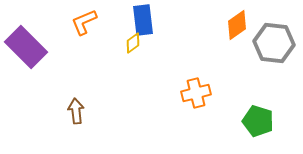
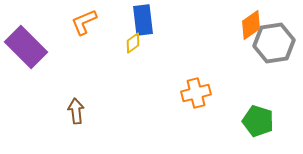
orange diamond: moved 14 px right
gray hexagon: rotated 15 degrees counterclockwise
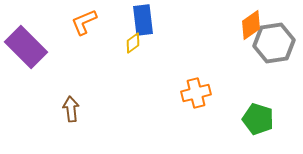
brown arrow: moved 5 px left, 2 px up
green pentagon: moved 2 px up
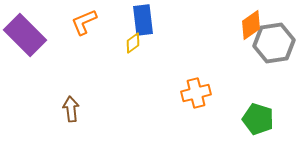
purple rectangle: moved 1 px left, 12 px up
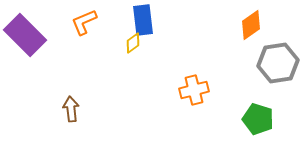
gray hexagon: moved 4 px right, 20 px down
orange cross: moved 2 px left, 3 px up
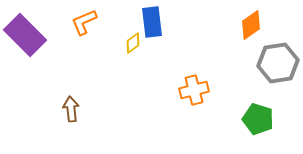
blue rectangle: moved 9 px right, 2 px down
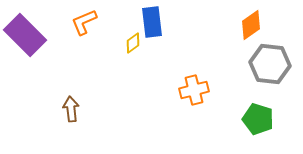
gray hexagon: moved 8 px left, 1 px down; rotated 15 degrees clockwise
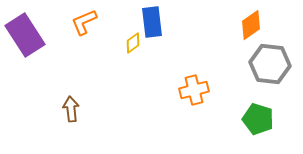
purple rectangle: rotated 12 degrees clockwise
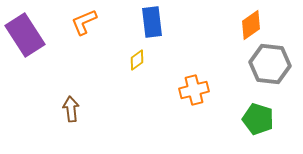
yellow diamond: moved 4 px right, 17 px down
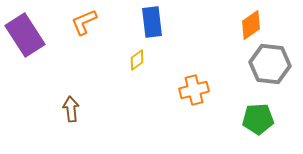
green pentagon: rotated 20 degrees counterclockwise
